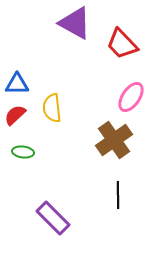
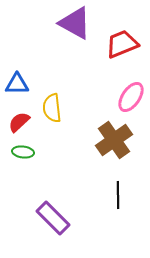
red trapezoid: rotated 112 degrees clockwise
red semicircle: moved 4 px right, 7 px down
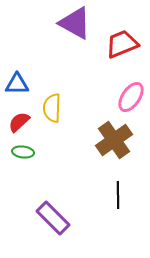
yellow semicircle: rotated 8 degrees clockwise
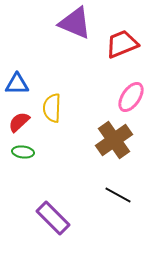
purple triangle: rotated 6 degrees counterclockwise
black line: rotated 60 degrees counterclockwise
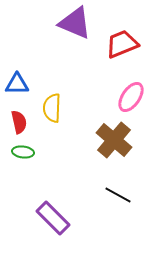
red semicircle: rotated 120 degrees clockwise
brown cross: rotated 15 degrees counterclockwise
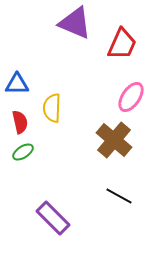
red trapezoid: rotated 136 degrees clockwise
red semicircle: moved 1 px right
green ellipse: rotated 40 degrees counterclockwise
black line: moved 1 px right, 1 px down
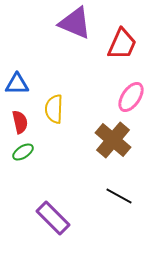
yellow semicircle: moved 2 px right, 1 px down
brown cross: moved 1 px left
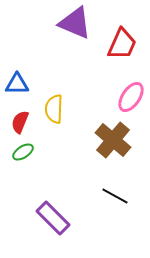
red semicircle: rotated 145 degrees counterclockwise
black line: moved 4 px left
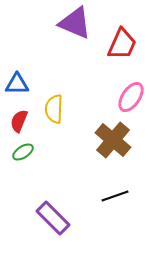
red semicircle: moved 1 px left, 1 px up
black line: rotated 48 degrees counterclockwise
